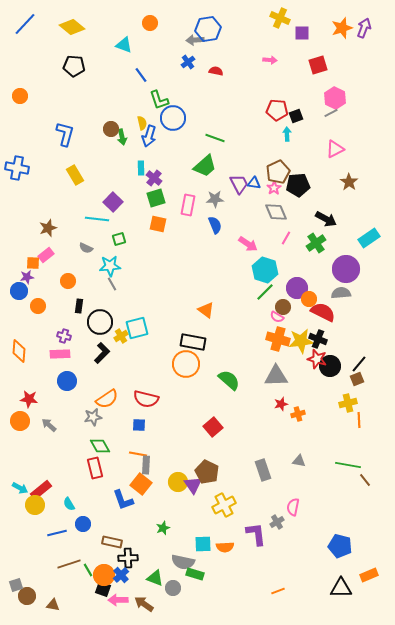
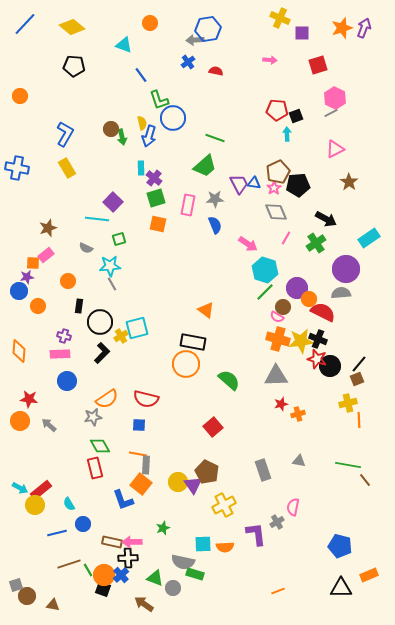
blue L-shape at (65, 134): rotated 15 degrees clockwise
yellow rectangle at (75, 175): moved 8 px left, 7 px up
pink arrow at (118, 600): moved 14 px right, 58 px up
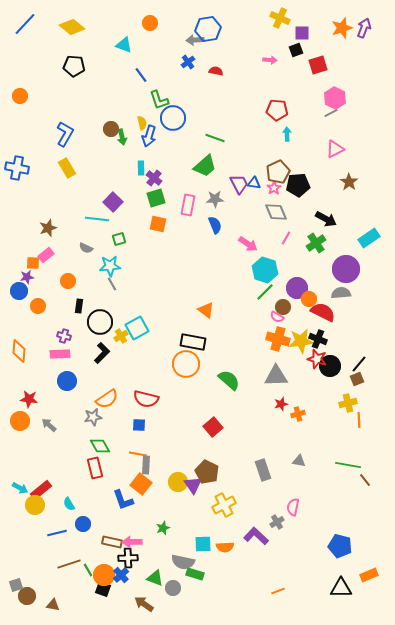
black square at (296, 116): moved 66 px up
cyan square at (137, 328): rotated 15 degrees counterclockwise
purple L-shape at (256, 534): moved 2 px down; rotated 40 degrees counterclockwise
